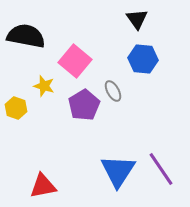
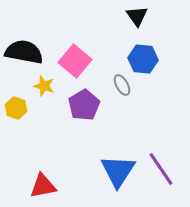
black triangle: moved 3 px up
black semicircle: moved 2 px left, 16 px down
gray ellipse: moved 9 px right, 6 px up
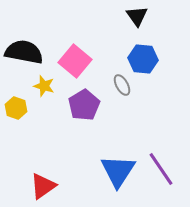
red triangle: rotated 24 degrees counterclockwise
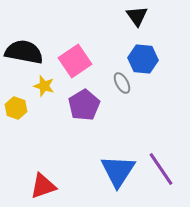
pink square: rotated 16 degrees clockwise
gray ellipse: moved 2 px up
red triangle: rotated 16 degrees clockwise
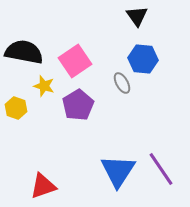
purple pentagon: moved 6 px left
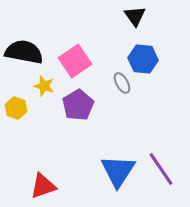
black triangle: moved 2 px left
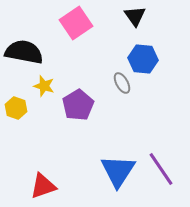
pink square: moved 1 px right, 38 px up
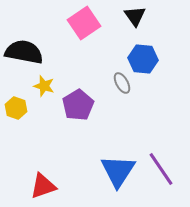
pink square: moved 8 px right
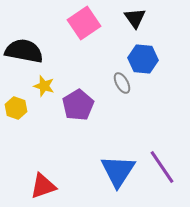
black triangle: moved 2 px down
black semicircle: moved 1 px up
purple line: moved 1 px right, 2 px up
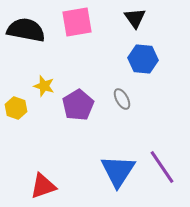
pink square: moved 7 px left, 1 px up; rotated 24 degrees clockwise
black semicircle: moved 2 px right, 21 px up
gray ellipse: moved 16 px down
